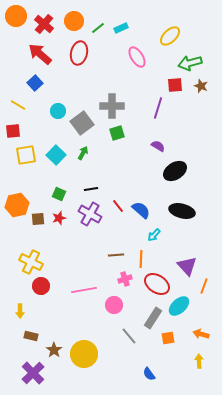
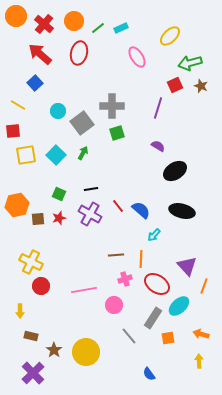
red square at (175, 85): rotated 21 degrees counterclockwise
yellow circle at (84, 354): moved 2 px right, 2 px up
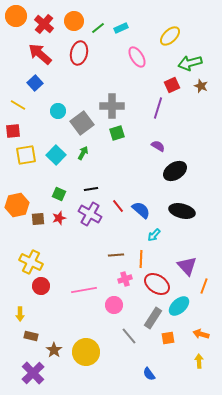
red square at (175, 85): moved 3 px left
yellow arrow at (20, 311): moved 3 px down
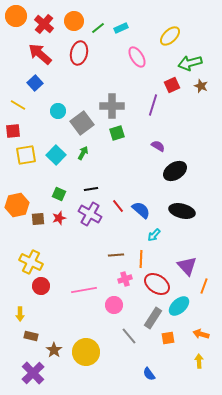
purple line at (158, 108): moved 5 px left, 3 px up
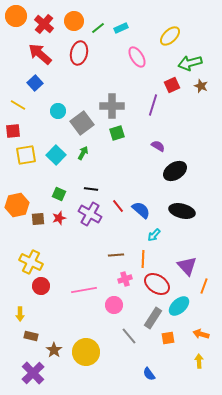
black line at (91, 189): rotated 16 degrees clockwise
orange line at (141, 259): moved 2 px right
